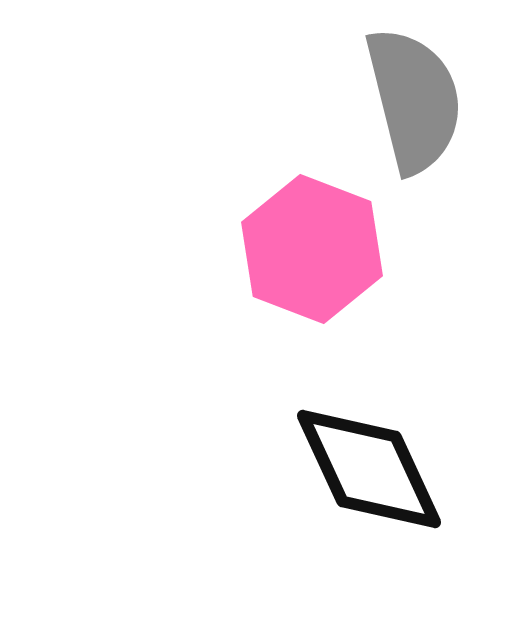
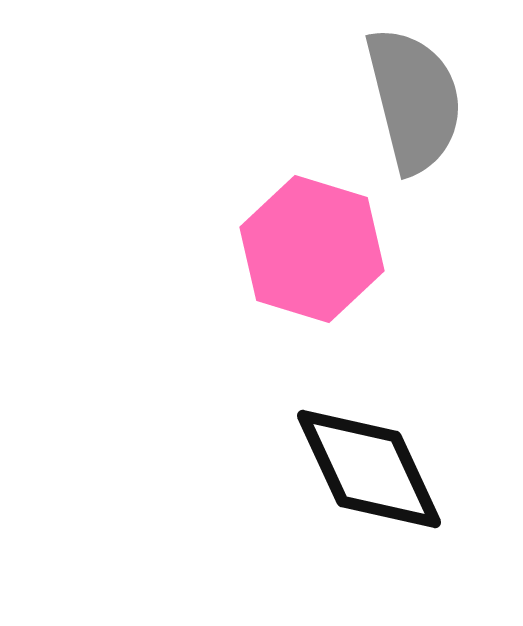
pink hexagon: rotated 4 degrees counterclockwise
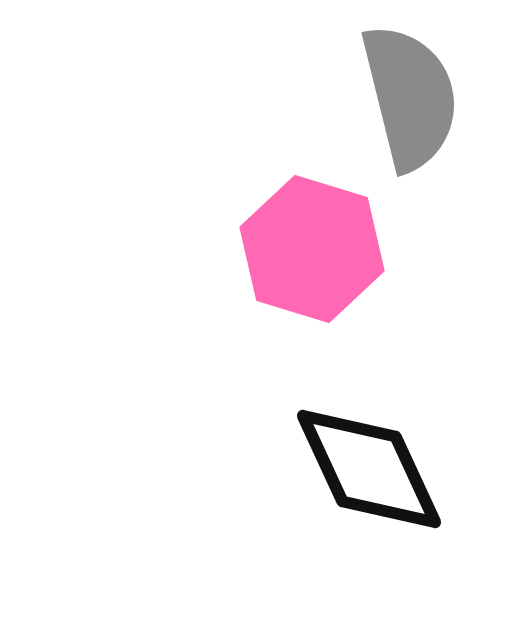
gray semicircle: moved 4 px left, 3 px up
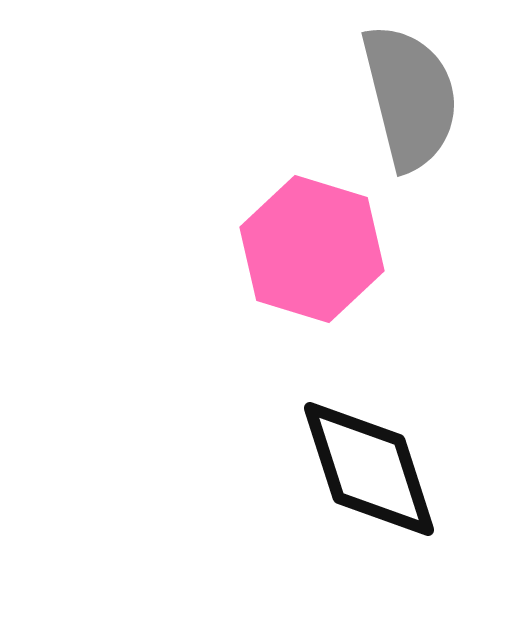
black diamond: rotated 7 degrees clockwise
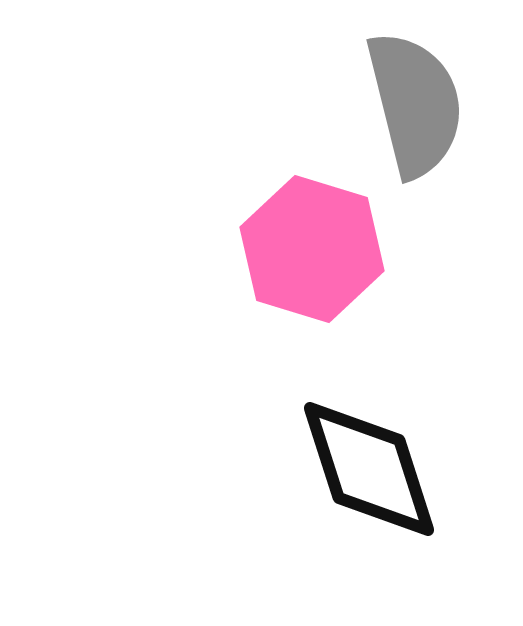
gray semicircle: moved 5 px right, 7 px down
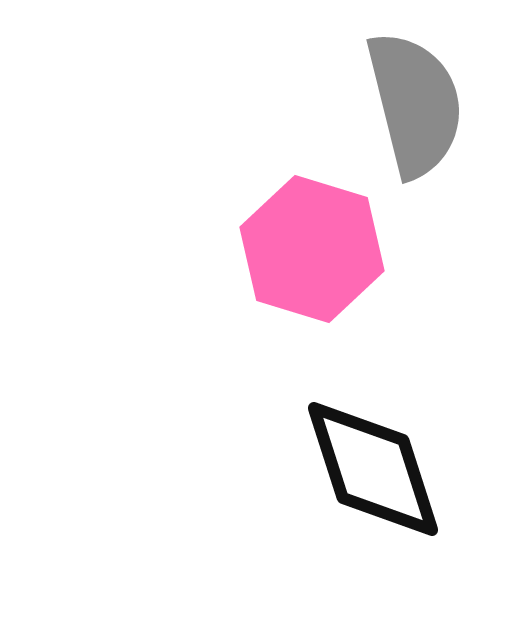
black diamond: moved 4 px right
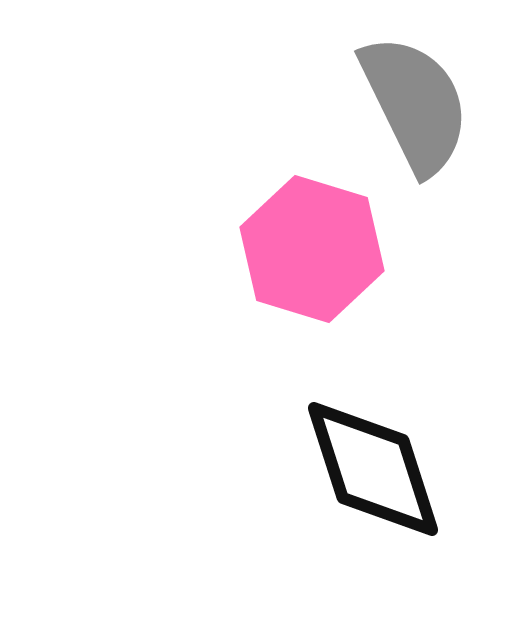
gray semicircle: rotated 12 degrees counterclockwise
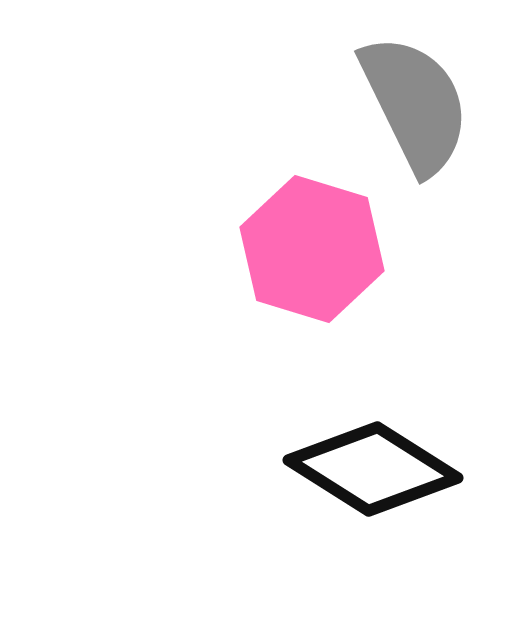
black diamond: rotated 40 degrees counterclockwise
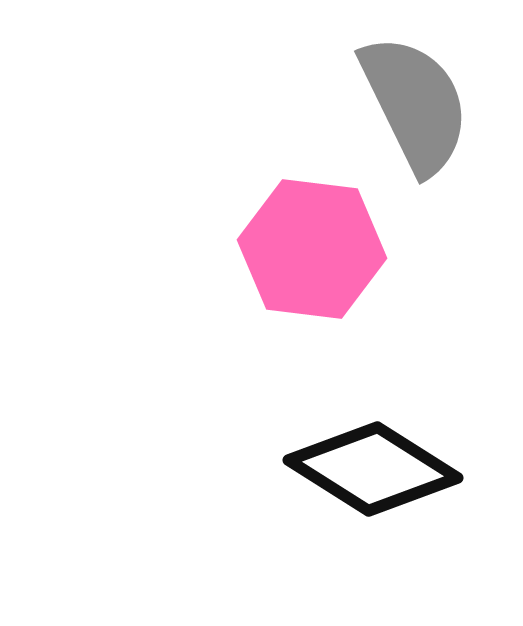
pink hexagon: rotated 10 degrees counterclockwise
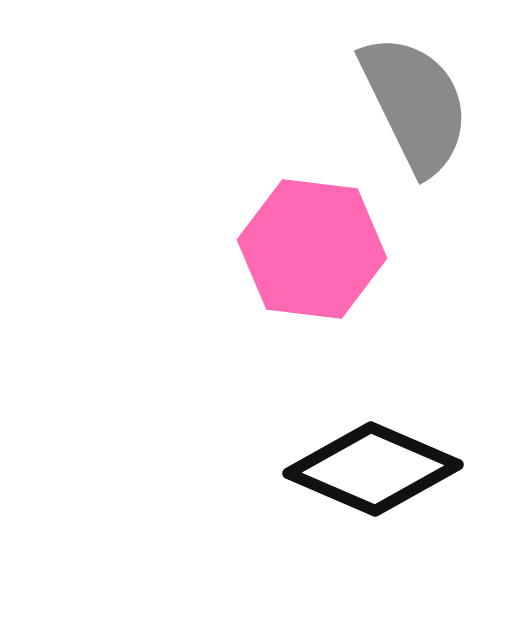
black diamond: rotated 9 degrees counterclockwise
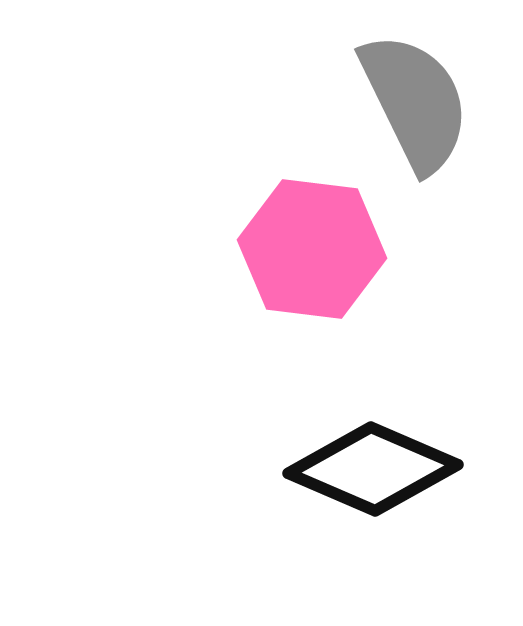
gray semicircle: moved 2 px up
